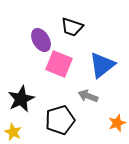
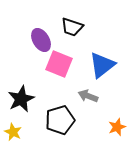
orange star: moved 4 px down
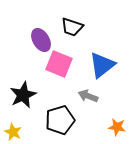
black star: moved 2 px right, 4 px up
orange star: rotated 30 degrees clockwise
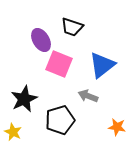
black star: moved 1 px right, 4 px down
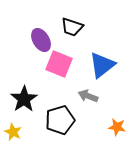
black star: rotated 8 degrees counterclockwise
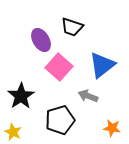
pink square: moved 3 px down; rotated 20 degrees clockwise
black star: moved 3 px left, 3 px up
orange star: moved 5 px left, 1 px down
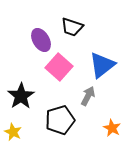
gray arrow: rotated 96 degrees clockwise
orange star: rotated 18 degrees clockwise
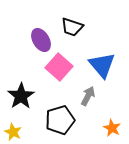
blue triangle: rotated 32 degrees counterclockwise
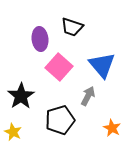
purple ellipse: moved 1 px left, 1 px up; rotated 25 degrees clockwise
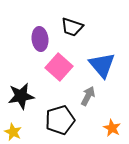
black star: rotated 24 degrees clockwise
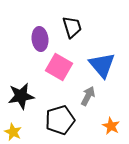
black trapezoid: rotated 125 degrees counterclockwise
pink square: rotated 12 degrees counterclockwise
orange star: moved 1 px left, 2 px up
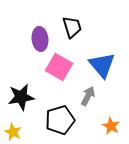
black star: moved 1 px down
